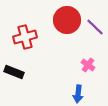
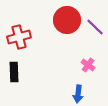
red cross: moved 6 px left
black rectangle: rotated 66 degrees clockwise
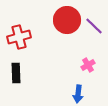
purple line: moved 1 px left, 1 px up
pink cross: rotated 24 degrees clockwise
black rectangle: moved 2 px right, 1 px down
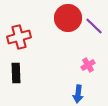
red circle: moved 1 px right, 2 px up
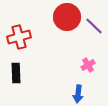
red circle: moved 1 px left, 1 px up
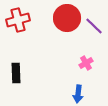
red circle: moved 1 px down
red cross: moved 1 px left, 17 px up
pink cross: moved 2 px left, 2 px up
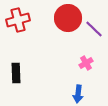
red circle: moved 1 px right
purple line: moved 3 px down
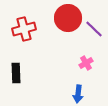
red cross: moved 6 px right, 9 px down
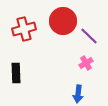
red circle: moved 5 px left, 3 px down
purple line: moved 5 px left, 7 px down
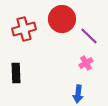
red circle: moved 1 px left, 2 px up
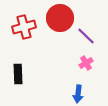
red circle: moved 2 px left, 1 px up
red cross: moved 2 px up
purple line: moved 3 px left
black rectangle: moved 2 px right, 1 px down
